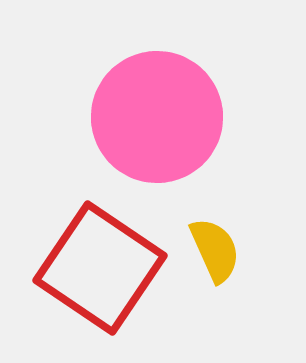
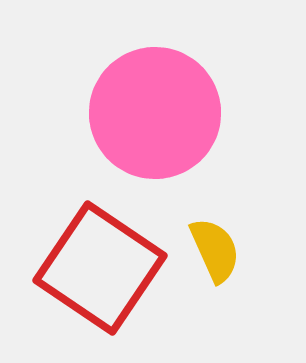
pink circle: moved 2 px left, 4 px up
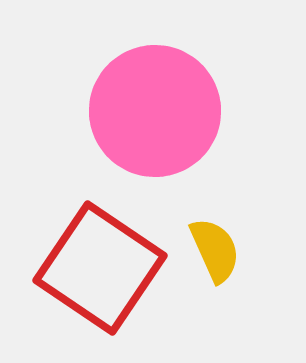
pink circle: moved 2 px up
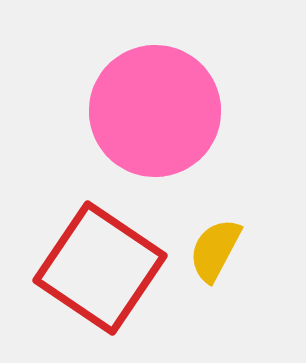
yellow semicircle: rotated 128 degrees counterclockwise
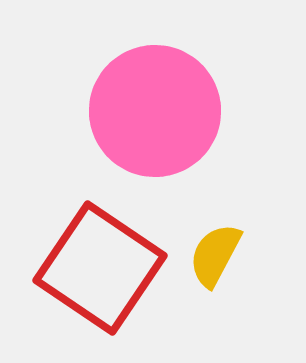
yellow semicircle: moved 5 px down
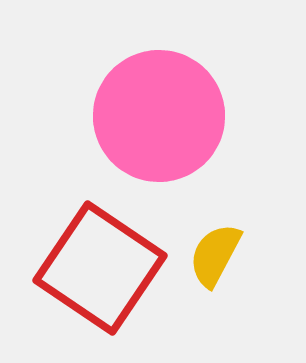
pink circle: moved 4 px right, 5 px down
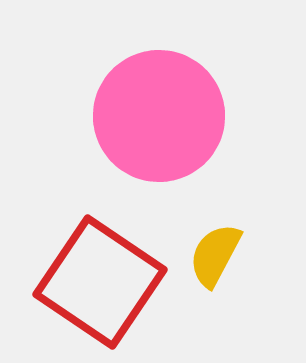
red square: moved 14 px down
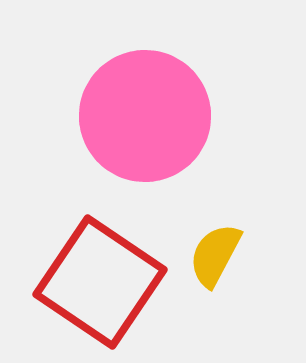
pink circle: moved 14 px left
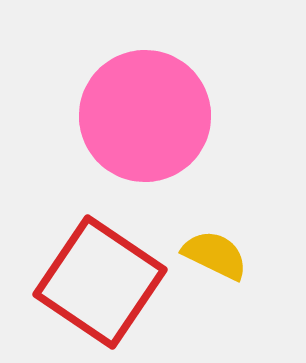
yellow semicircle: rotated 88 degrees clockwise
